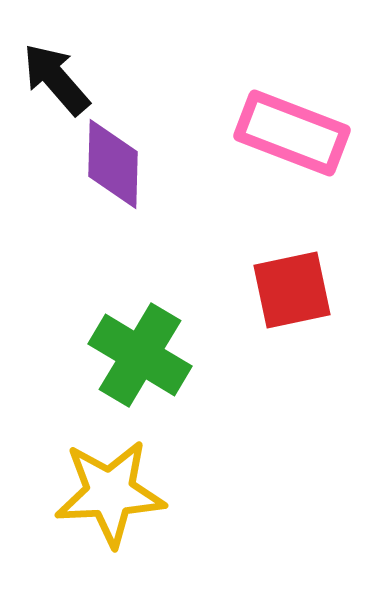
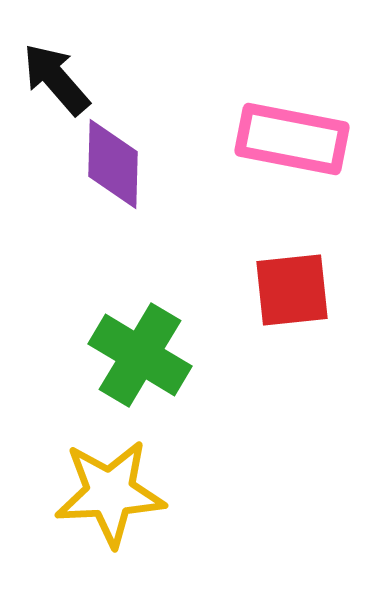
pink rectangle: moved 6 px down; rotated 10 degrees counterclockwise
red square: rotated 6 degrees clockwise
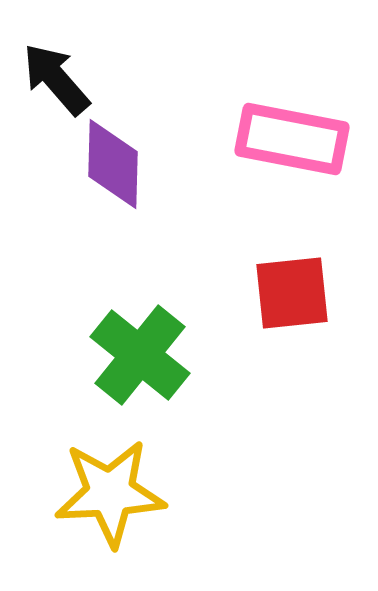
red square: moved 3 px down
green cross: rotated 8 degrees clockwise
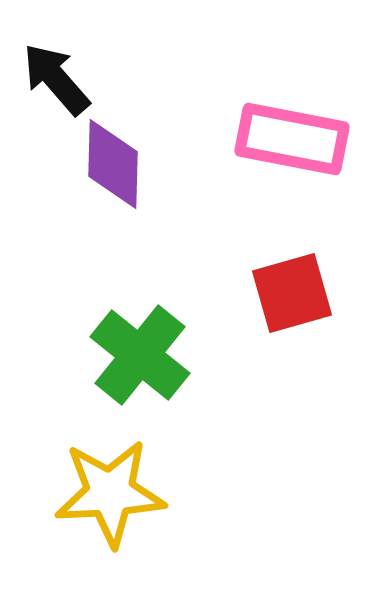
red square: rotated 10 degrees counterclockwise
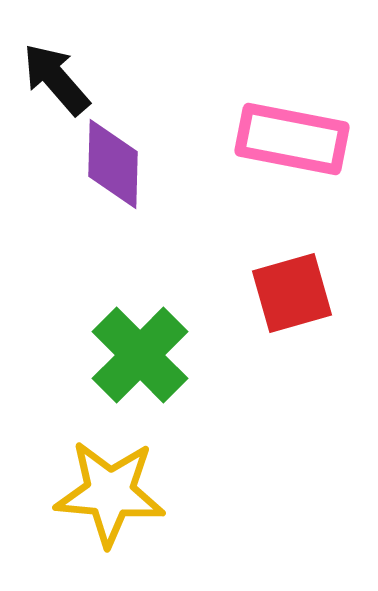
green cross: rotated 6 degrees clockwise
yellow star: rotated 8 degrees clockwise
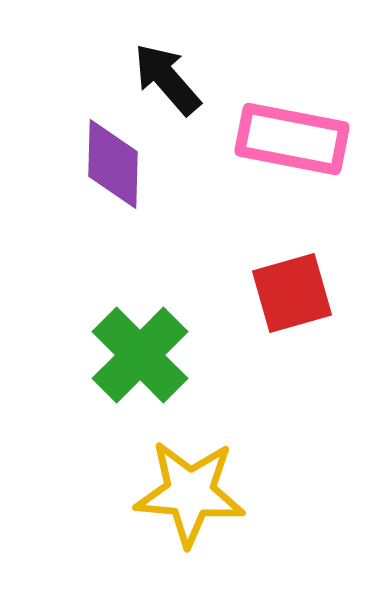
black arrow: moved 111 px right
yellow star: moved 80 px right
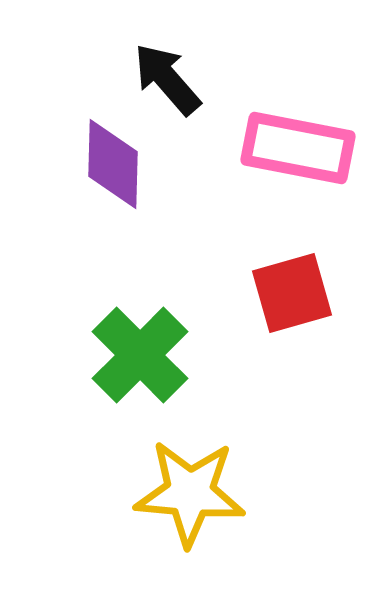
pink rectangle: moved 6 px right, 9 px down
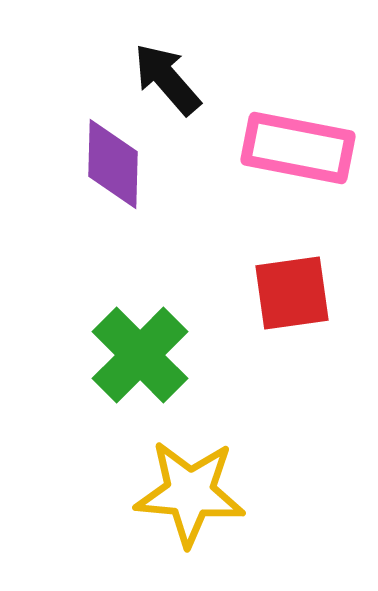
red square: rotated 8 degrees clockwise
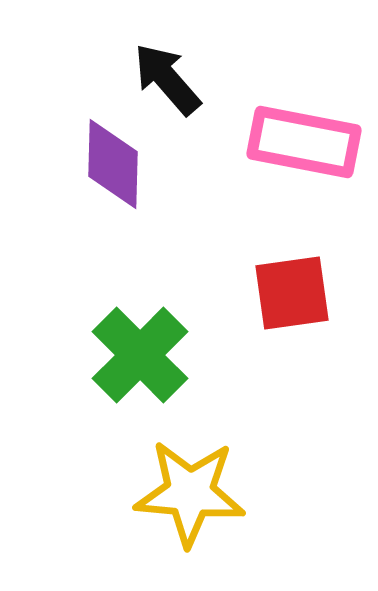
pink rectangle: moved 6 px right, 6 px up
